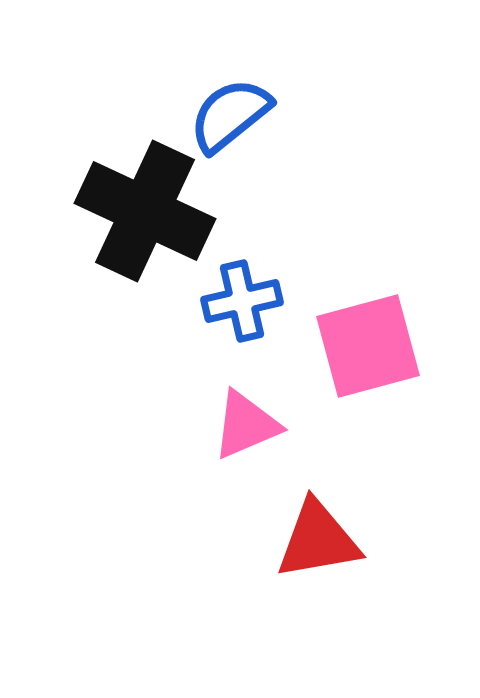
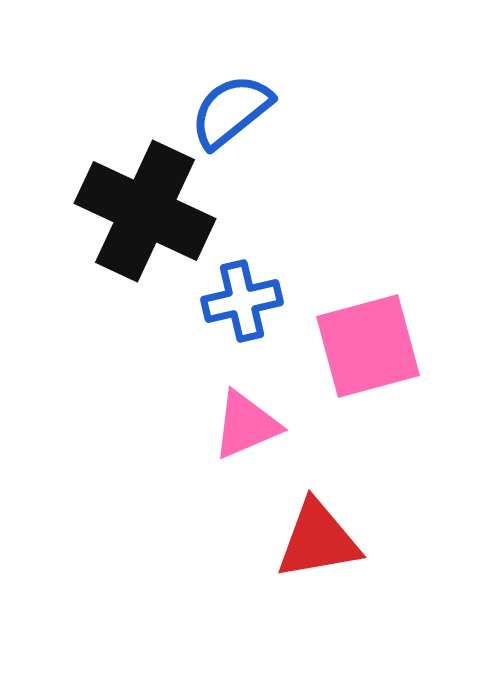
blue semicircle: moved 1 px right, 4 px up
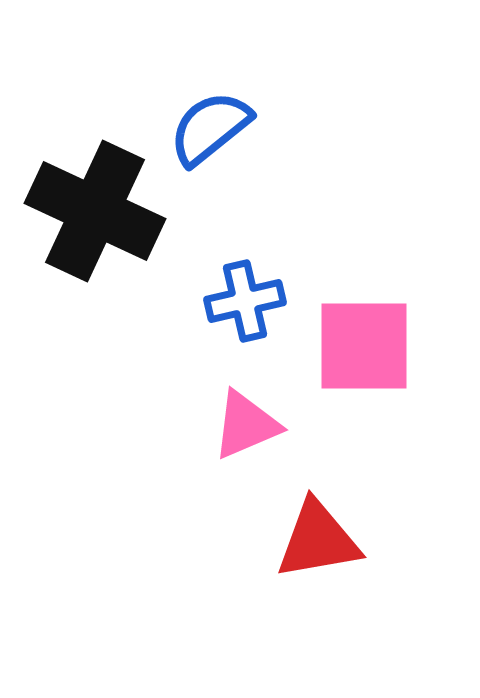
blue semicircle: moved 21 px left, 17 px down
black cross: moved 50 px left
blue cross: moved 3 px right
pink square: moved 4 px left; rotated 15 degrees clockwise
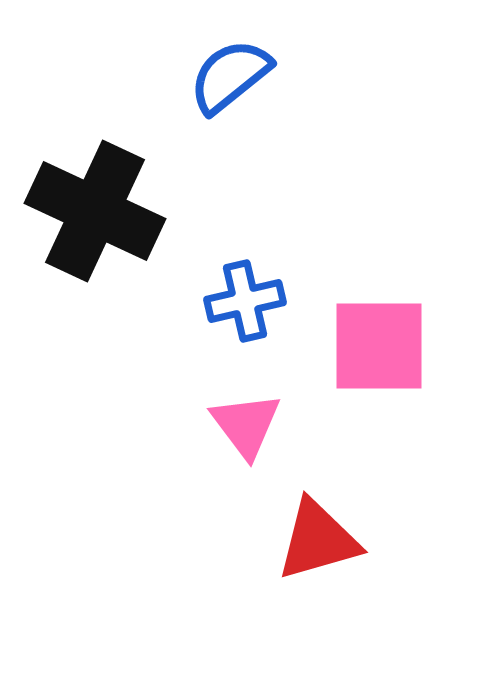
blue semicircle: moved 20 px right, 52 px up
pink square: moved 15 px right
pink triangle: rotated 44 degrees counterclockwise
red triangle: rotated 6 degrees counterclockwise
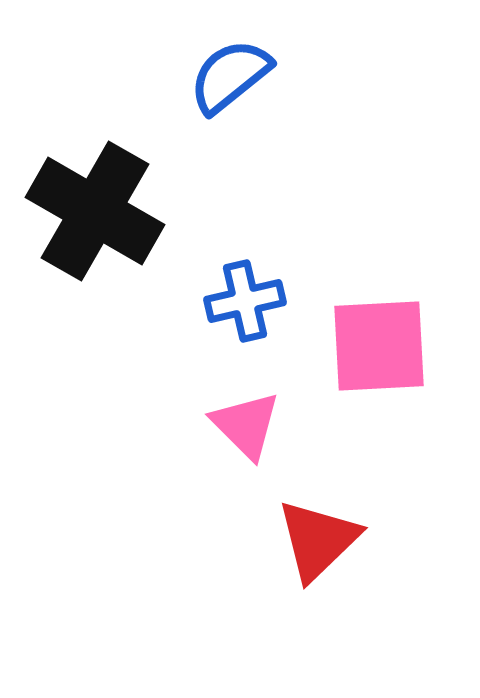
black cross: rotated 5 degrees clockwise
pink square: rotated 3 degrees counterclockwise
pink triangle: rotated 8 degrees counterclockwise
red triangle: rotated 28 degrees counterclockwise
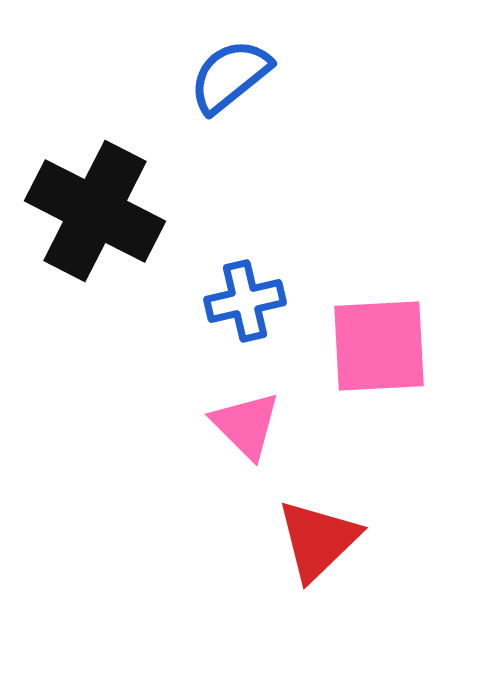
black cross: rotated 3 degrees counterclockwise
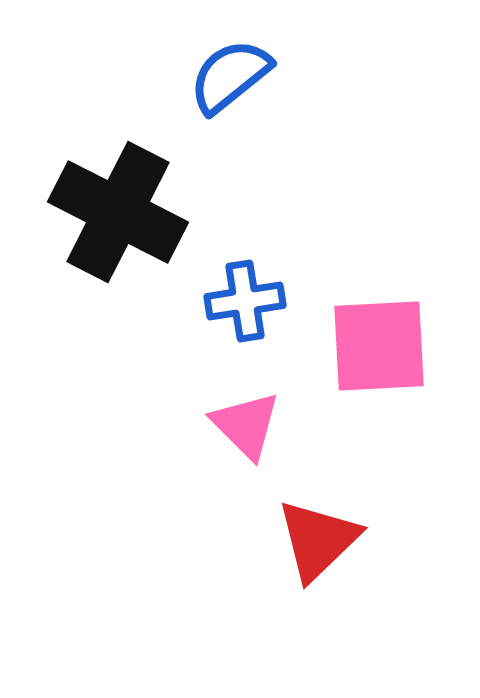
black cross: moved 23 px right, 1 px down
blue cross: rotated 4 degrees clockwise
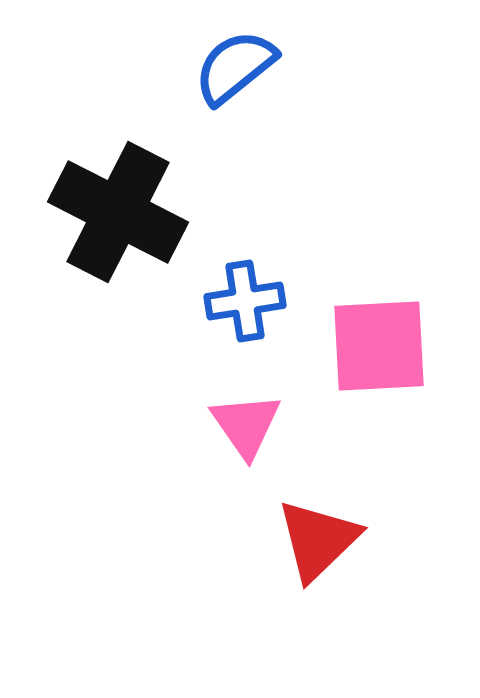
blue semicircle: moved 5 px right, 9 px up
pink triangle: rotated 10 degrees clockwise
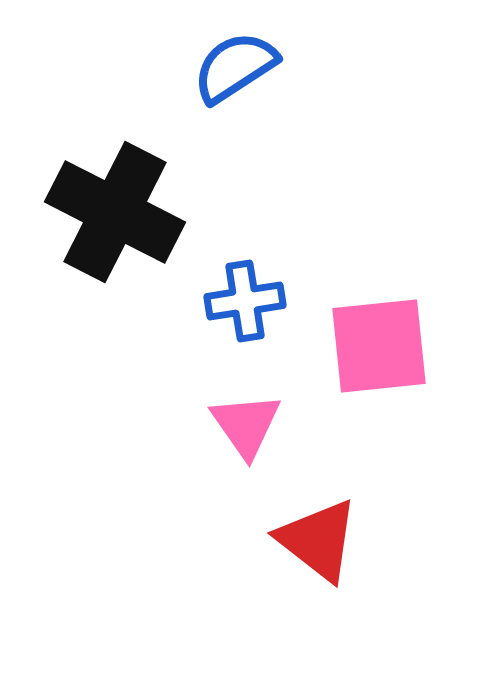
blue semicircle: rotated 6 degrees clockwise
black cross: moved 3 px left
pink square: rotated 3 degrees counterclockwise
red triangle: rotated 38 degrees counterclockwise
